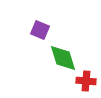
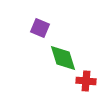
purple square: moved 2 px up
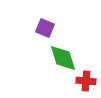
purple square: moved 5 px right
